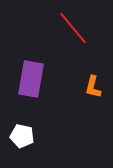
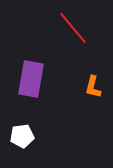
white pentagon: rotated 20 degrees counterclockwise
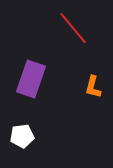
purple rectangle: rotated 9 degrees clockwise
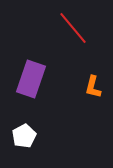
white pentagon: moved 2 px right; rotated 20 degrees counterclockwise
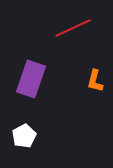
red line: rotated 75 degrees counterclockwise
orange L-shape: moved 2 px right, 6 px up
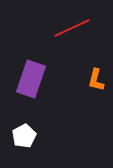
red line: moved 1 px left
orange L-shape: moved 1 px right, 1 px up
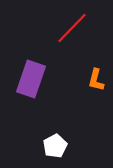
red line: rotated 21 degrees counterclockwise
white pentagon: moved 31 px right, 10 px down
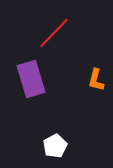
red line: moved 18 px left, 5 px down
purple rectangle: rotated 36 degrees counterclockwise
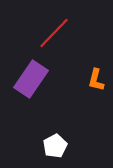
purple rectangle: rotated 51 degrees clockwise
